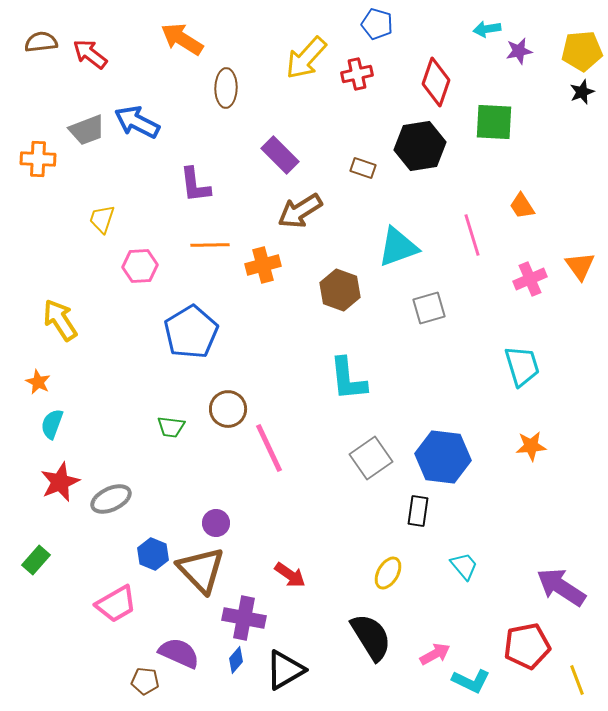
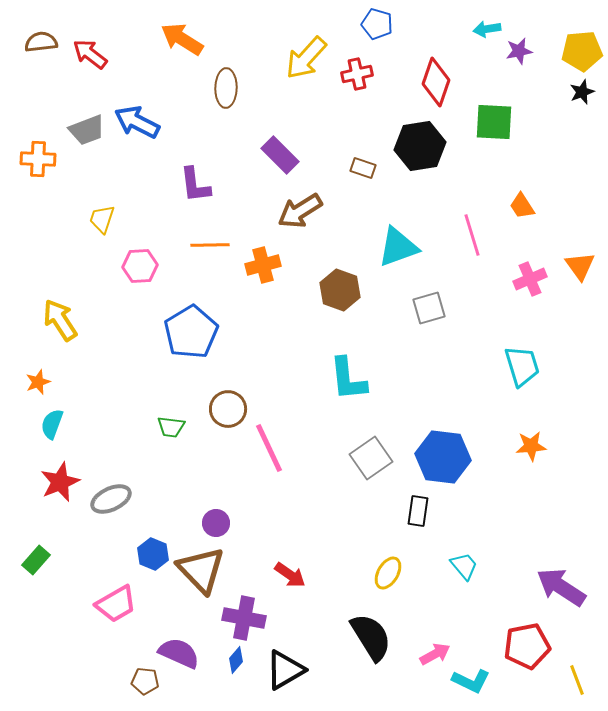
orange star at (38, 382): rotated 25 degrees clockwise
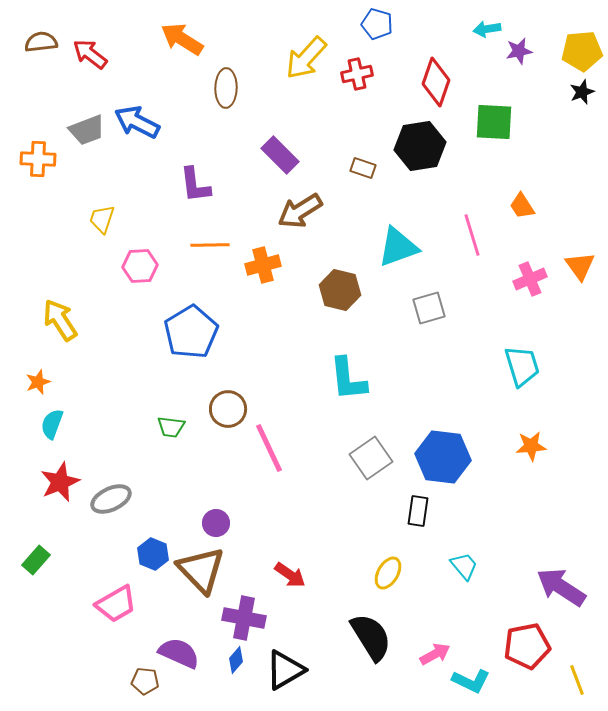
brown hexagon at (340, 290): rotated 6 degrees counterclockwise
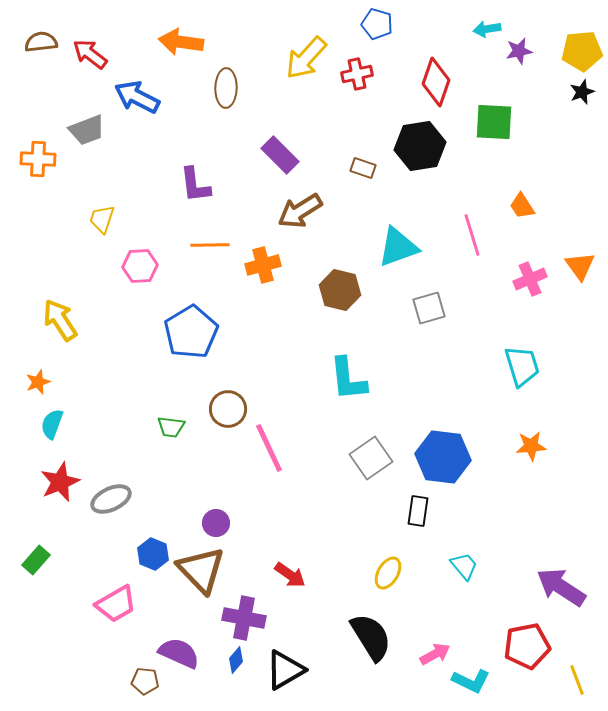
orange arrow at (182, 39): moved 1 px left, 3 px down; rotated 24 degrees counterclockwise
blue arrow at (137, 122): moved 25 px up
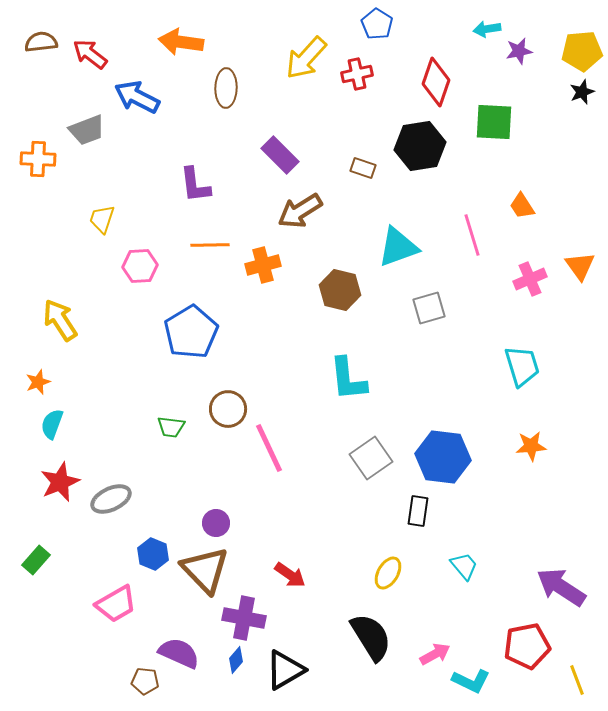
blue pentagon at (377, 24): rotated 16 degrees clockwise
brown triangle at (201, 570): moved 4 px right
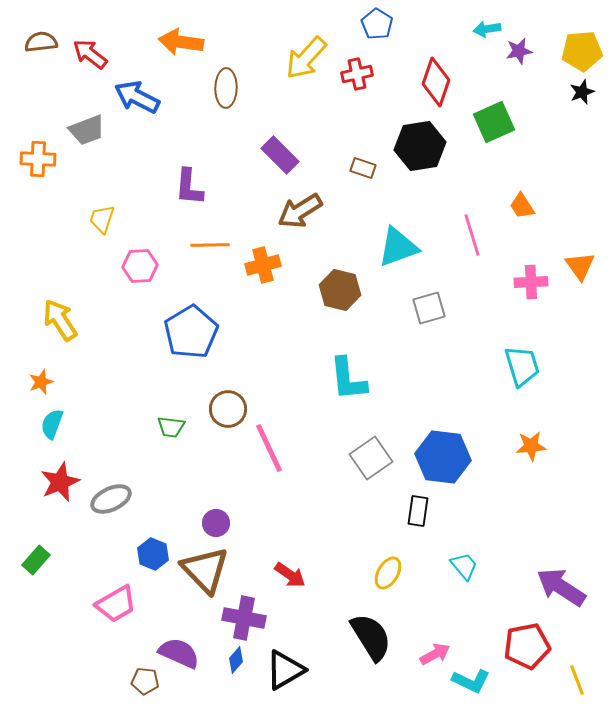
green square at (494, 122): rotated 27 degrees counterclockwise
purple L-shape at (195, 185): moved 6 px left, 2 px down; rotated 12 degrees clockwise
pink cross at (530, 279): moved 1 px right, 3 px down; rotated 20 degrees clockwise
orange star at (38, 382): moved 3 px right
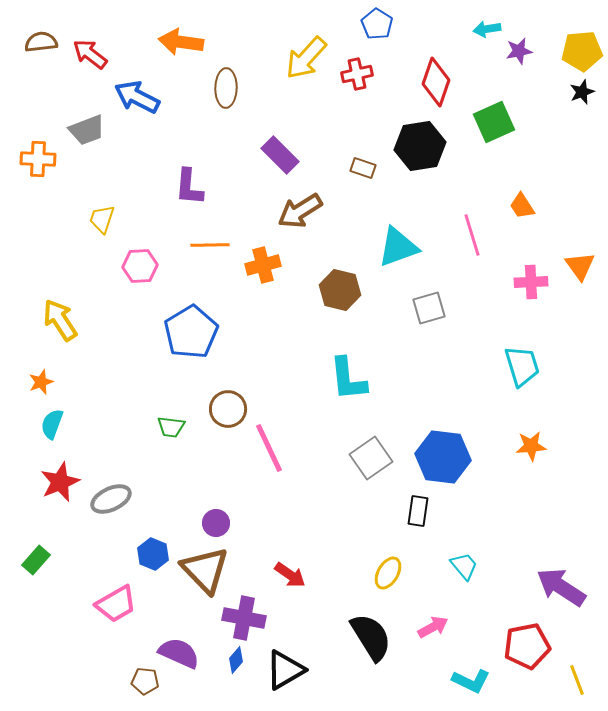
pink arrow at (435, 654): moved 2 px left, 27 px up
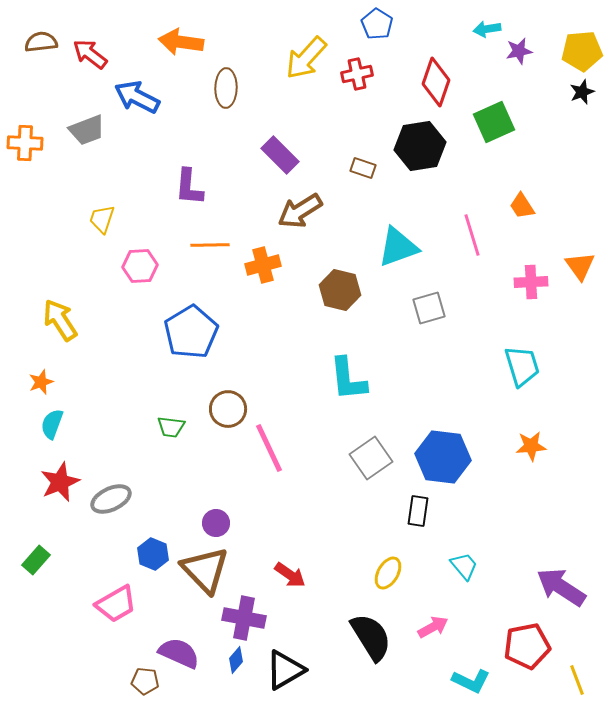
orange cross at (38, 159): moved 13 px left, 16 px up
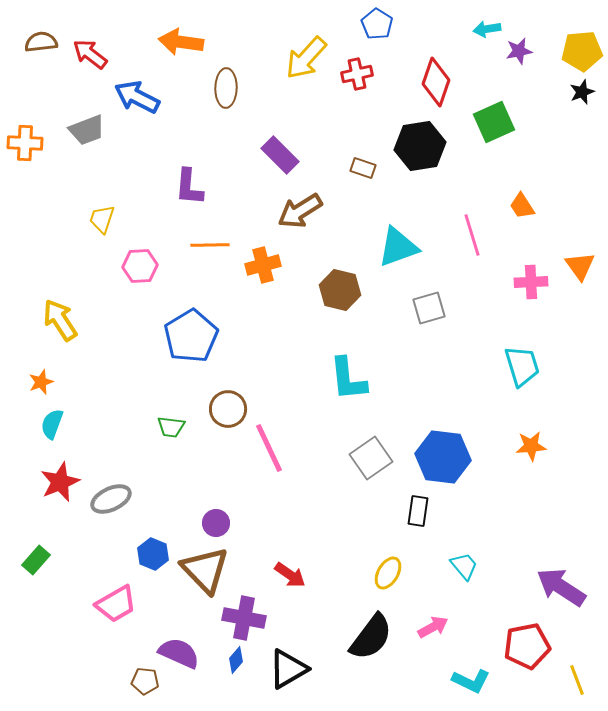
blue pentagon at (191, 332): moved 4 px down
black semicircle at (371, 637): rotated 69 degrees clockwise
black triangle at (285, 670): moved 3 px right, 1 px up
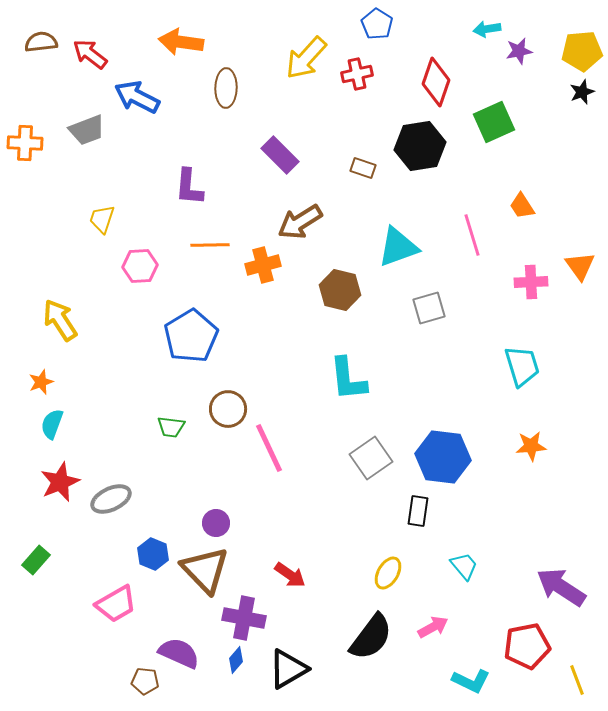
brown arrow at (300, 211): moved 11 px down
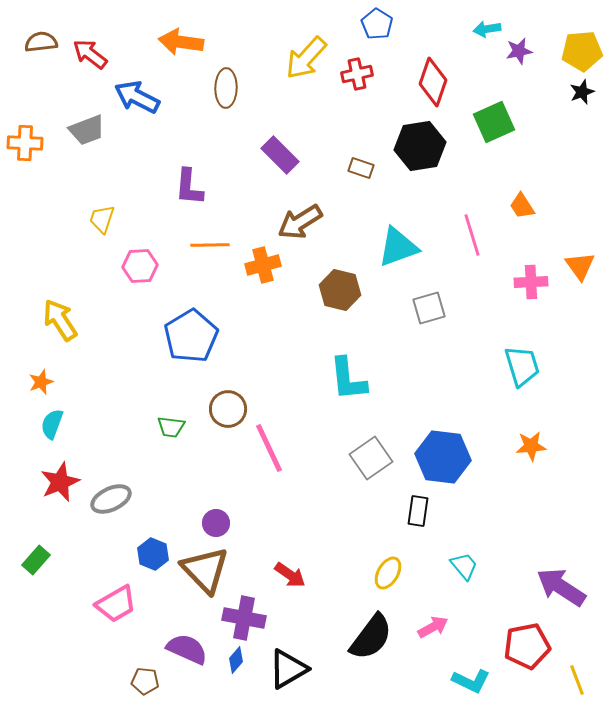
red diamond at (436, 82): moved 3 px left
brown rectangle at (363, 168): moved 2 px left
purple semicircle at (179, 653): moved 8 px right, 4 px up
